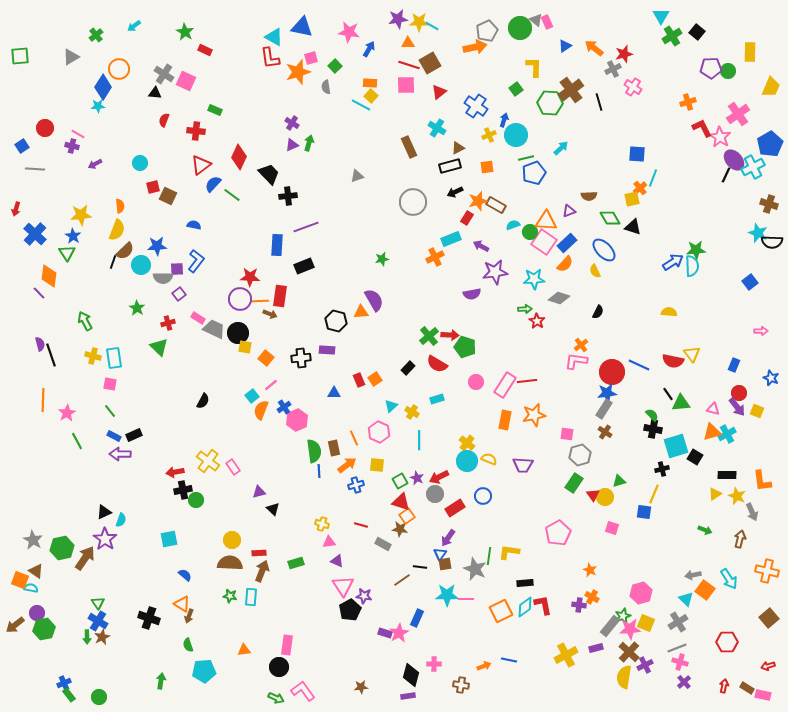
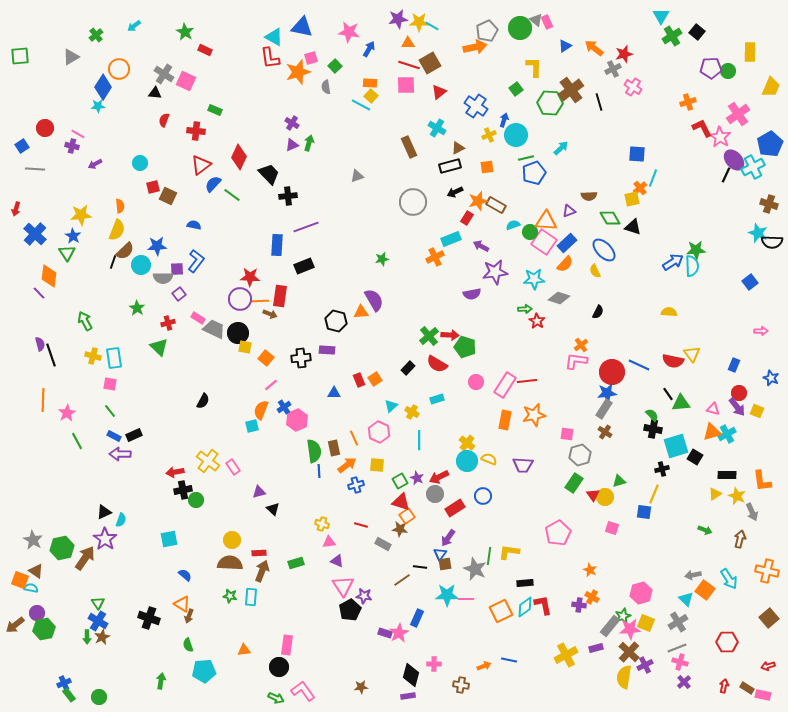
cyan square at (252, 396): moved 30 px down; rotated 24 degrees clockwise
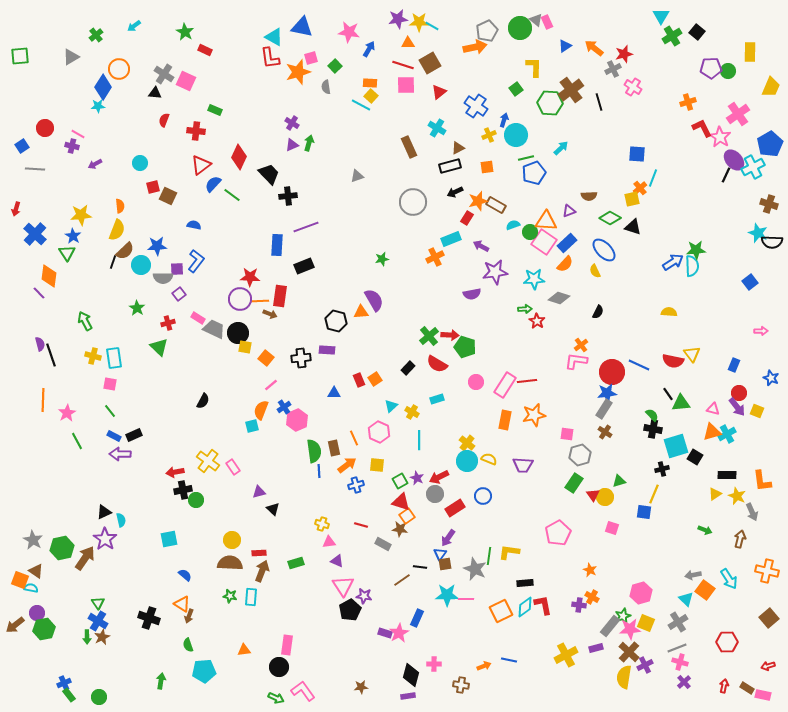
red line at (409, 65): moved 6 px left
green diamond at (610, 218): rotated 30 degrees counterclockwise
cyan semicircle at (121, 520): rotated 32 degrees counterclockwise
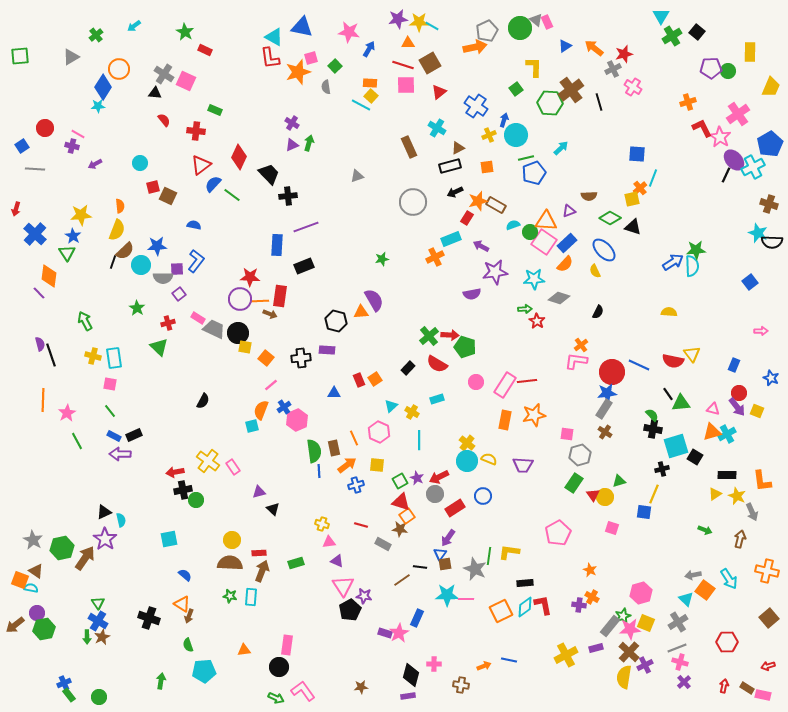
red semicircle at (164, 120): rotated 120 degrees clockwise
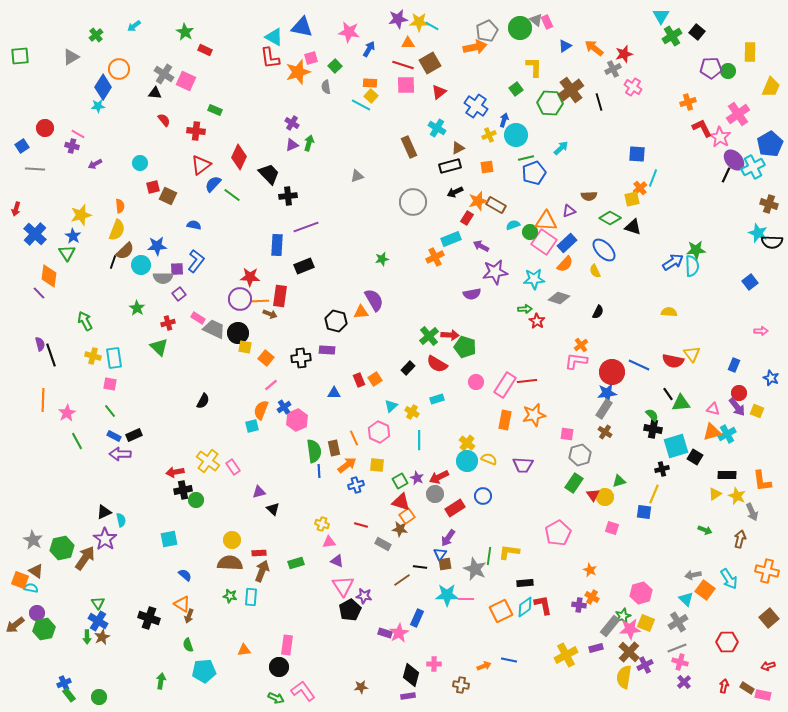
yellow star at (81, 215): rotated 10 degrees counterclockwise
